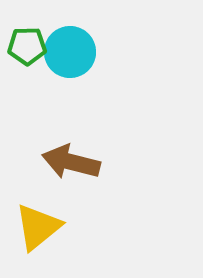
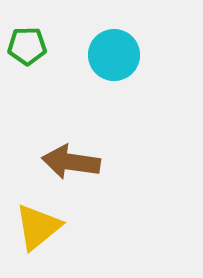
cyan circle: moved 44 px right, 3 px down
brown arrow: rotated 6 degrees counterclockwise
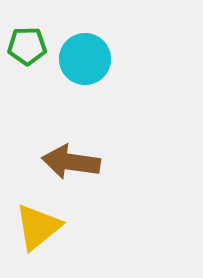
cyan circle: moved 29 px left, 4 px down
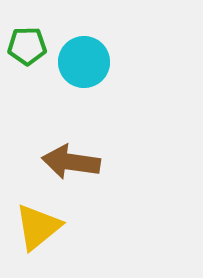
cyan circle: moved 1 px left, 3 px down
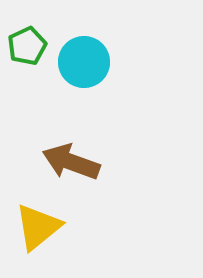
green pentagon: rotated 24 degrees counterclockwise
brown arrow: rotated 12 degrees clockwise
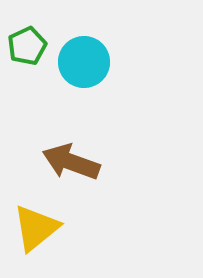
yellow triangle: moved 2 px left, 1 px down
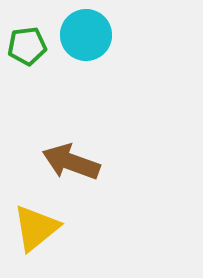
green pentagon: rotated 18 degrees clockwise
cyan circle: moved 2 px right, 27 px up
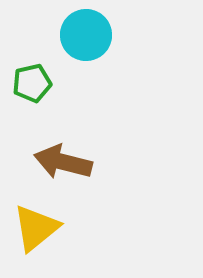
green pentagon: moved 5 px right, 37 px down; rotated 6 degrees counterclockwise
brown arrow: moved 8 px left; rotated 6 degrees counterclockwise
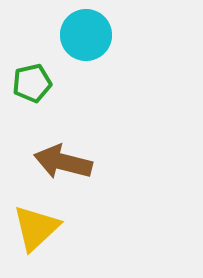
yellow triangle: rotated 4 degrees counterclockwise
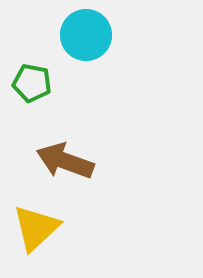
green pentagon: rotated 24 degrees clockwise
brown arrow: moved 2 px right, 1 px up; rotated 6 degrees clockwise
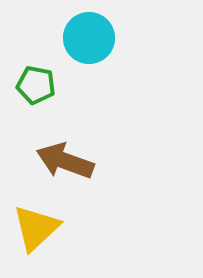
cyan circle: moved 3 px right, 3 px down
green pentagon: moved 4 px right, 2 px down
